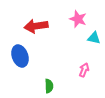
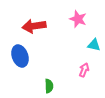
red arrow: moved 2 px left
cyan triangle: moved 7 px down
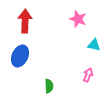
red arrow: moved 9 px left, 5 px up; rotated 100 degrees clockwise
blue ellipse: rotated 45 degrees clockwise
pink arrow: moved 4 px right, 5 px down
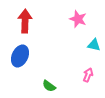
green semicircle: rotated 128 degrees clockwise
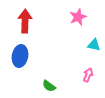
pink star: moved 2 px up; rotated 30 degrees clockwise
blue ellipse: rotated 15 degrees counterclockwise
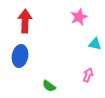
pink star: moved 1 px right
cyan triangle: moved 1 px right, 1 px up
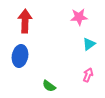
pink star: rotated 18 degrees clockwise
cyan triangle: moved 6 px left; rotated 48 degrees counterclockwise
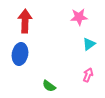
blue ellipse: moved 2 px up
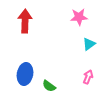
blue ellipse: moved 5 px right, 20 px down
pink arrow: moved 2 px down
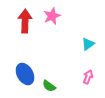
pink star: moved 27 px left, 1 px up; rotated 18 degrees counterclockwise
cyan triangle: moved 1 px left
blue ellipse: rotated 40 degrees counterclockwise
